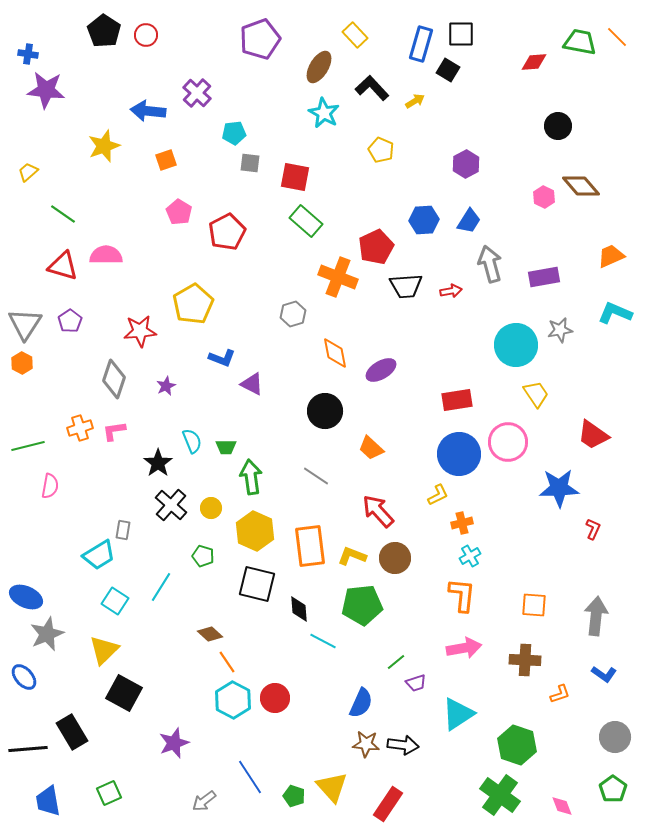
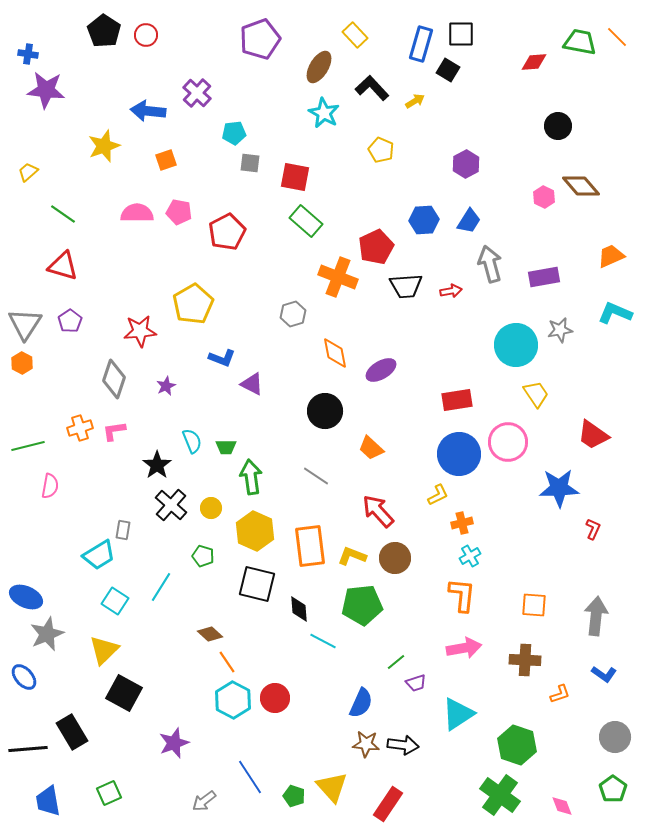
pink pentagon at (179, 212): rotated 20 degrees counterclockwise
pink semicircle at (106, 255): moved 31 px right, 42 px up
black star at (158, 463): moved 1 px left, 2 px down
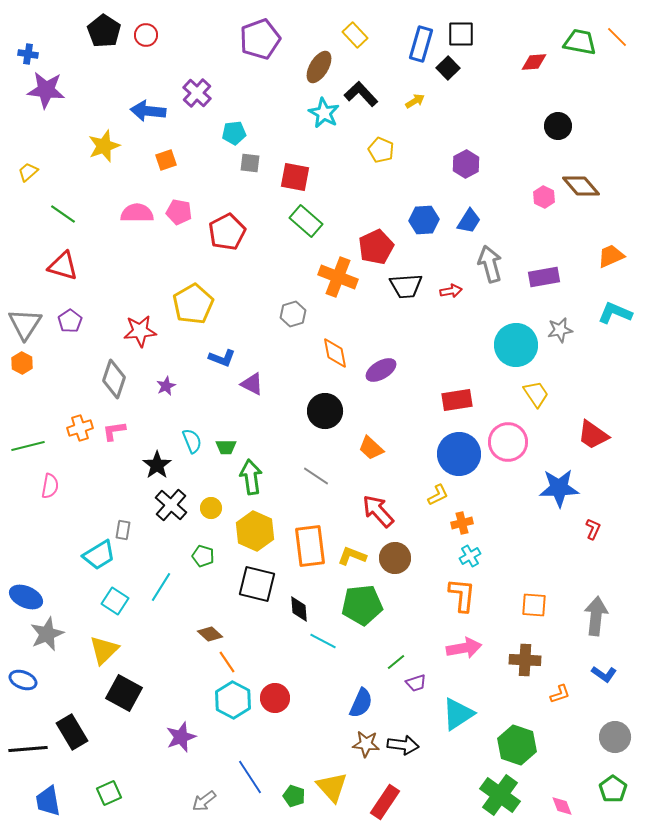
black square at (448, 70): moved 2 px up; rotated 15 degrees clockwise
black L-shape at (372, 88): moved 11 px left, 6 px down
blue ellipse at (24, 677): moved 1 px left, 3 px down; rotated 28 degrees counterclockwise
purple star at (174, 743): moved 7 px right, 6 px up
red rectangle at (388, 804): moved 3 px left, 2 px up
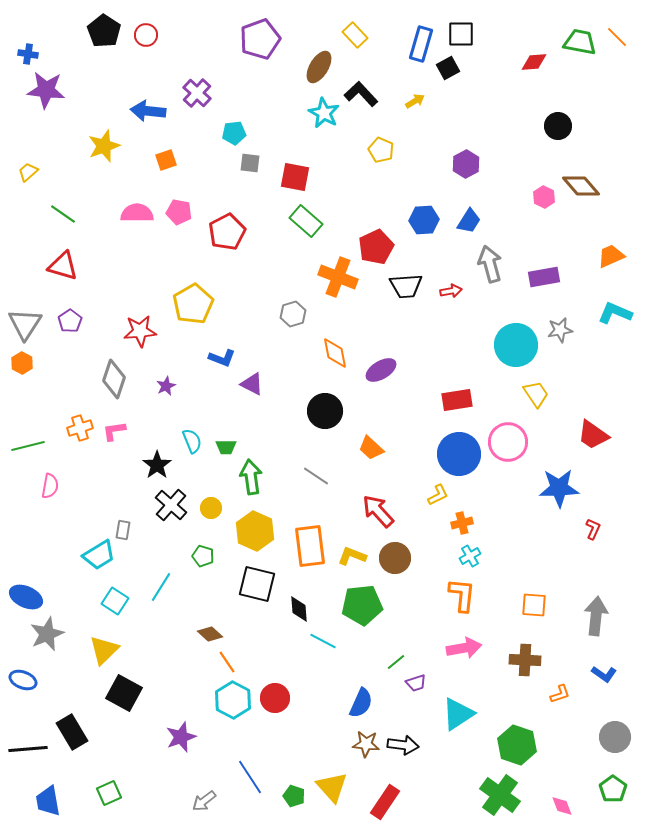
black square at (448, 68): rotated 15 degrees clockwise
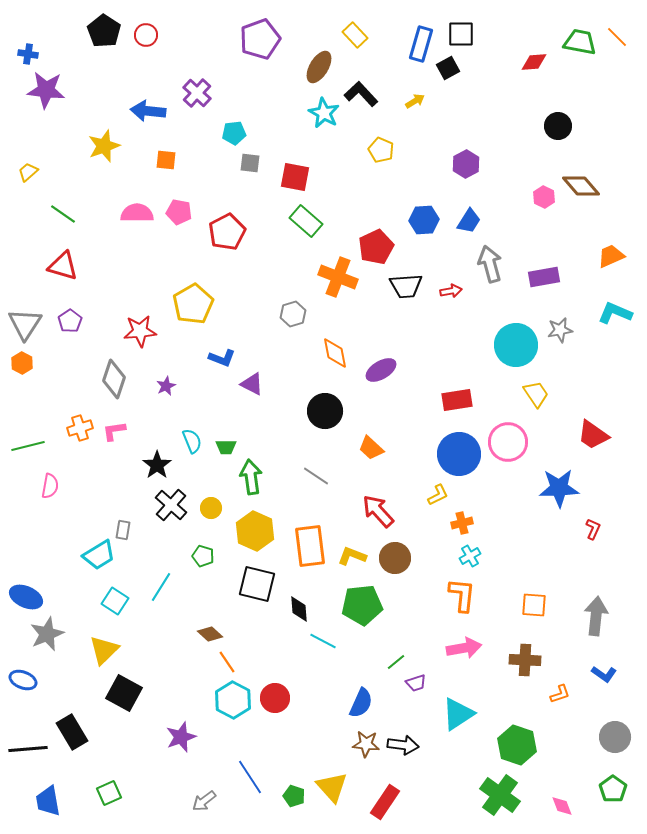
orange square at (166, 160): rotated 25 degrees clockwise
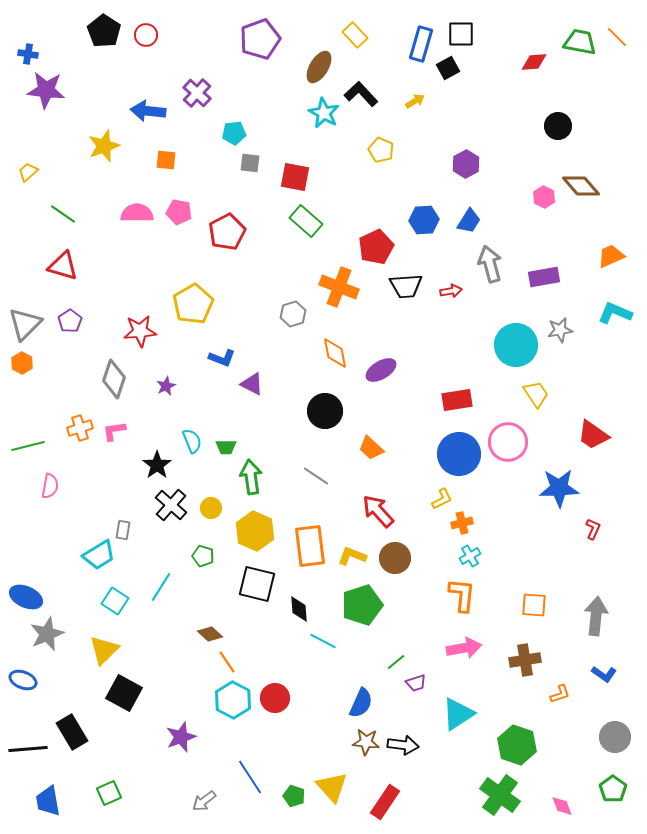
orange cross at (338, 277): moved 1 px right, 10 px down
gray triangle at (25, 324): rotated 12 degrees clockwise
yellow L-shape at (438, 495): moved 4 px right, 4 px down
green pentagon at (362, 605): rotated 12 degrees counterclockwise
brown cross at (525, 660): rotated 12 degrees counterclockwise
brown star at (366, 744): moved 2 px up
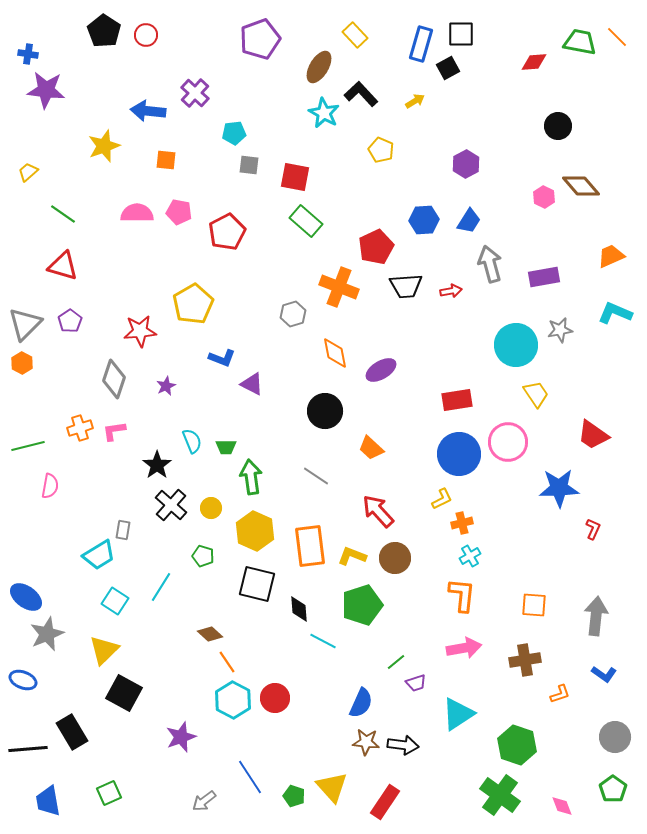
purple cross at (197, 93): moved 2 px left
gray square at (250, 163): moved 1 px left, 2 px down
blue ellipse at (26, 597): rotated 12 degrees clockwise
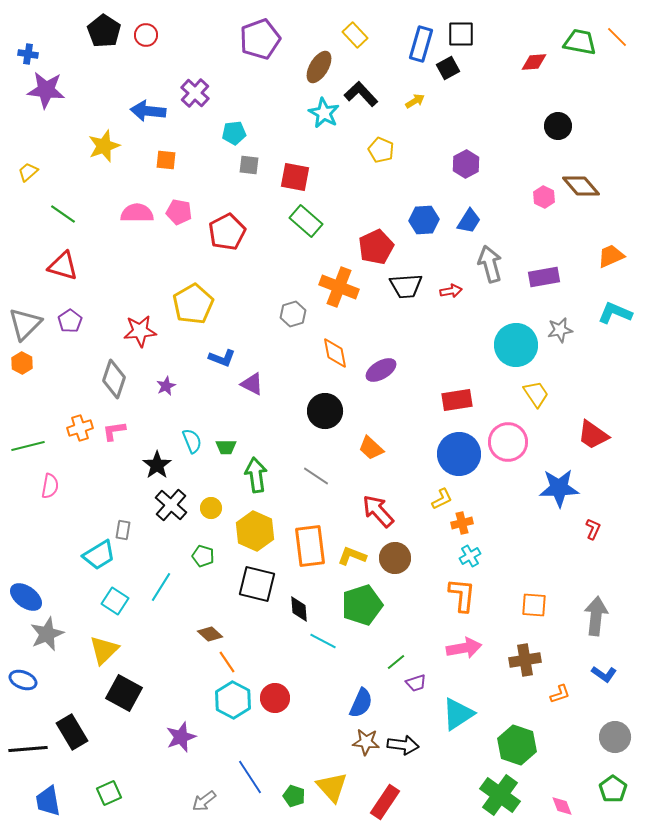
green arrow at (251, 477): moved 5 px right, 2 px up
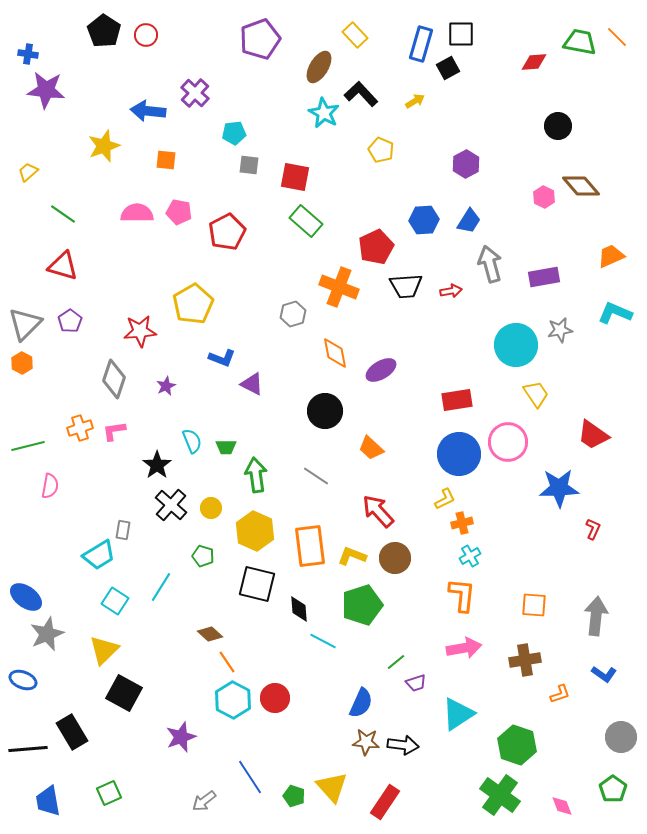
yellow L-shape at (442, 499): moved 3 px right
gray circle at (615, 737): moved 6 px right
